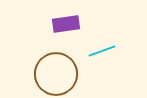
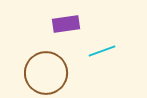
brown circle: moved 10 px left, 1 px up
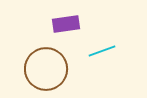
brown circle: moved 4 px up
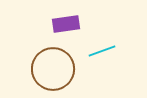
brown circle: moved 7 px right
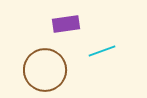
brown circle: moved 8 px left, 1 px down
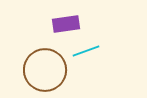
cyan line: moved 16 px left
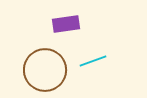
cyan line: moved 7 px right, 10 px down
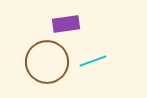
brown circle: moved 2 px right, 8 px up
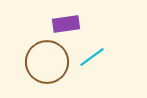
cyan line: moved 1 px left, 4 px up; rotated 16 degrees counterclockwise
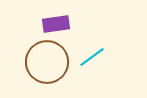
purple rectangle: moved 10 px left
